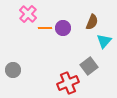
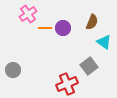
pink cross: rotated 12 degrees clockwise
cyan triangle: moved 1 px down; rotated 35 degrees counterclockwise
red cross: moved 1 px left, 1 px down
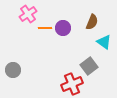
red cross: moved 5 px right
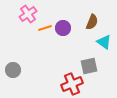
orange line: rotated 16 degrees counterclockwise
gray square: rotated 24 degrees clockwise
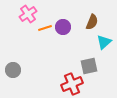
purple circle: moved 1 px up
cyan triangle: rotated 42 degrees clockwise
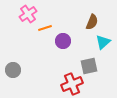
purple circle: moved 14 px down
cyan triangle: moved 1 px left
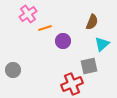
cyan triangle: moved 1 px left, 2 px down
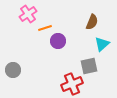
purple circle: moved 5 px left
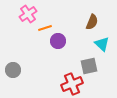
cyan triangle: rotated 35 degrees counterclockwise
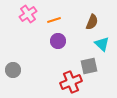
orange line: moved 9 px right, 8 px up
red cross: moved 1 px left, 2 px up
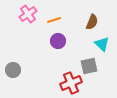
red cross: moved 1 px down
